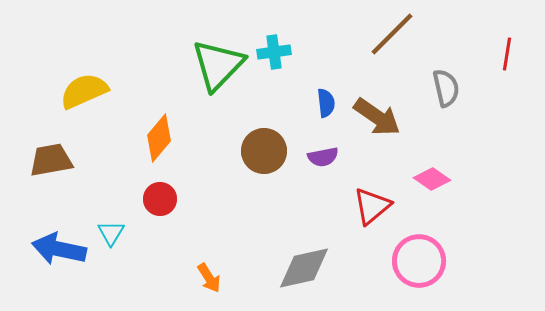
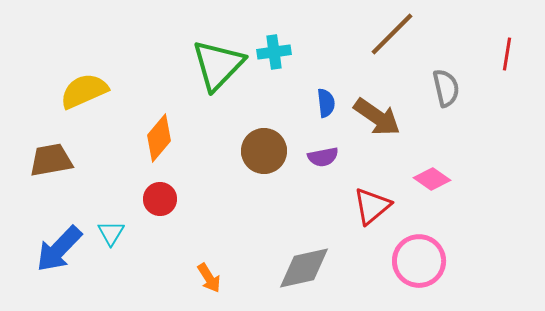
blue arrow: rotated 58 degrees counterclockwise
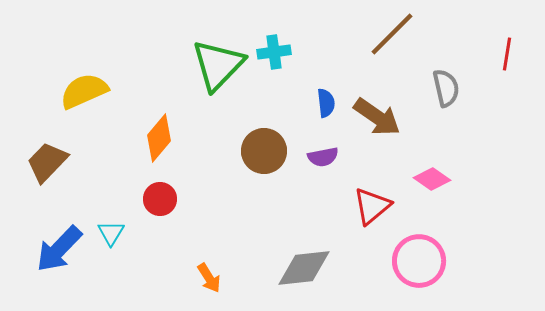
brown trapezoid: moved 4 px left, 2 px down; rotated 36 degrees counterclockwise
gray diamond: rotated 6 degrees clockwise
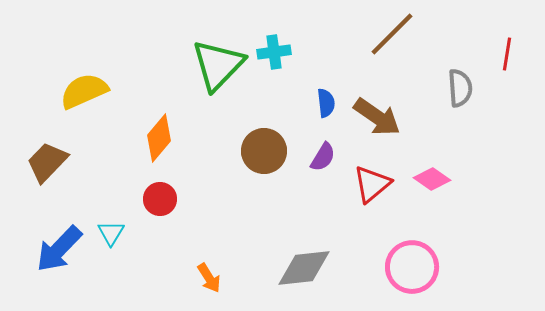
gray semicircle: moved 14 px right; rotated 9 degrees clockwise
purple semicircle: rotated 48 degrees counterclockwise
red triangle: moved 22 px up
pink circle: moved 7 px left, 6 px down
